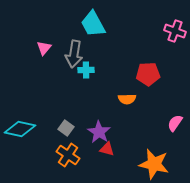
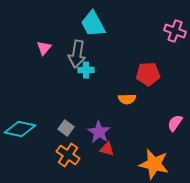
gray arrow: moved 3 px right
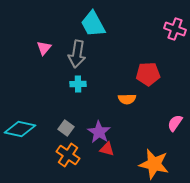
pink cross: moved 2 px up
cyan cross: moved 8 px left, 14 px down
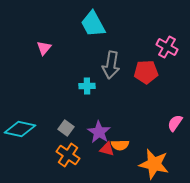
pink cross: moved 8 px left, 18 px down; rotated 10 degrees clockwise
gray arrow: moved 34 px right, 11 px down
red pentagon: moved 2 px left, 2 px up
cyan cross: moved 9 px right, 2 px down
orange semicircle: moved 7 px left, 46 px down
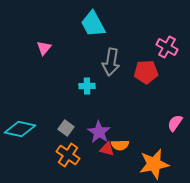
gray arrow: moved 3 px up
orange star: rotated 24 degrees counterclockwise
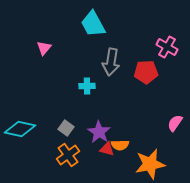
orange cross: rotated 20 degrees clockwise
orange star: moved 4 px left
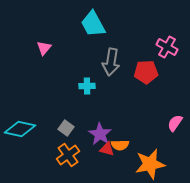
purple star: moved 1 px right, 2 px down
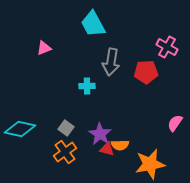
pink triangle: rotated 28 degrees clockwise
orange cross: moved 3 px left, 3 px up
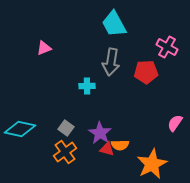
cyan trapezoid: moved 21 px right
purple star: moved 1 px up
orange star: moved 2 px right; rotated 16 degrees counterclockwise
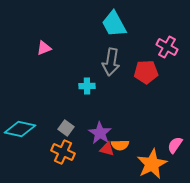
pink semicircle: moved 22 px down
orange cross: moved 2 px left; rotated 30 degrees counterclockwise
